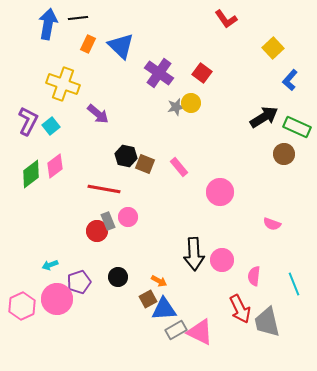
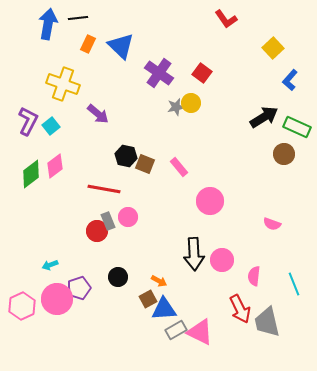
pink circle at (220, 192): moved 10 px left, 9 px down
purple pentagon at (79, 282): moved 6 px down
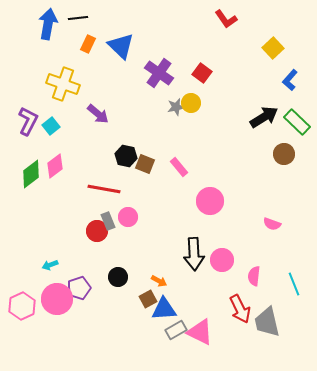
green rectangle at (297, 127): moved 5 px up; rotated 20 degrees clockwise
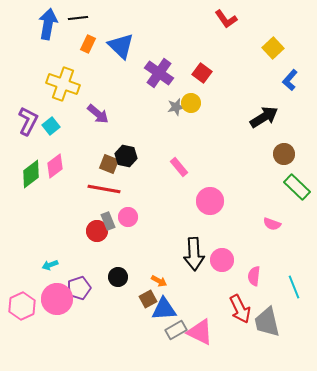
green rectangle at (297, 122): moved 65 px down
brown square at (145, 164): moved 36 px left
cyan line at (294, 284): moved 3 px down
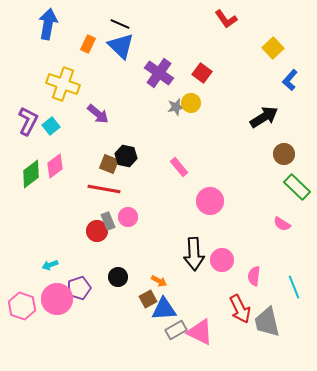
black line at (78, 18): moved 42 px right, 6 px down; rotated 30 degrees clockwise
pink semicircle at (272, 224): moved 10 px right; rotated 12 degrees clockwise
pink hexagon at (22, 306): rotated 16 degrees counterclockwise
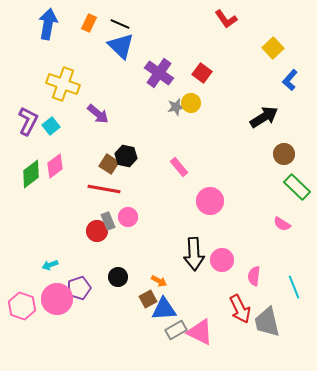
orange rectangle at (88, 44): moved 1 px right, 21 px up
brown square at (109, 164): rotated 12 degrees clockwise
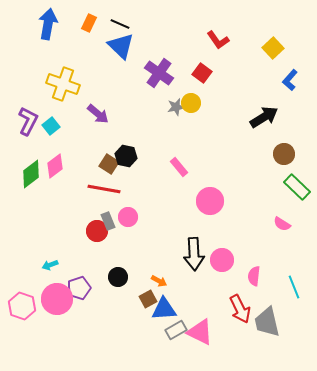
red L-shape at (226, 19): moved 8 px left, 21 px down
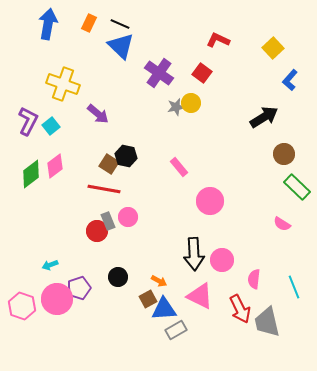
red L-shape at (218, 40): rotated 150 degrees clockwise
pink semicircle at (254, 276): moved 3 px down
pink triangle at (200, 332): moved 36 px up
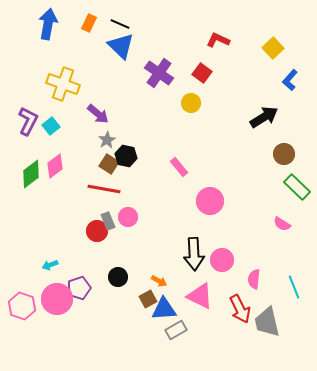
gray star at (176, 107): moved 69 px left, 33 px down; rotated 18 degrees counterclockwise
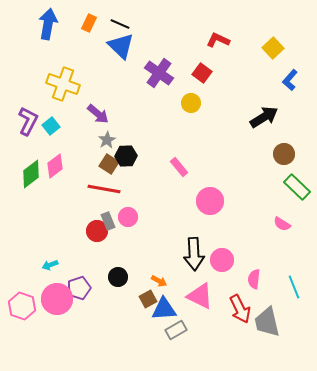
black hexagon at (126, 156): rotated 15 degrees counterclockwise
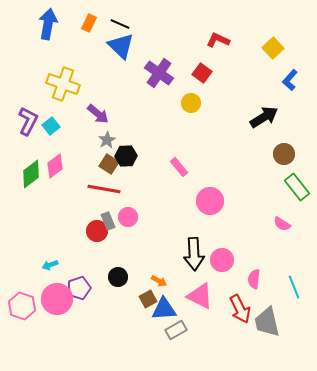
green rectangle at (297, 187): rotated 8 degrees clockwise
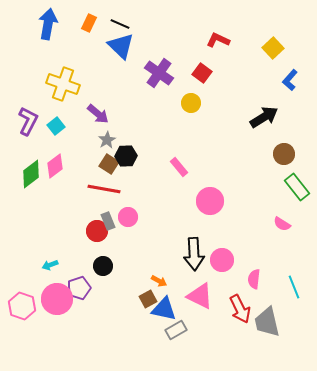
cyan square at (51, 126): moved 5 px right
black circle at (118, 277): moved 15 px left, 11 px up
blue triangle at (164, 309): rotated 16 degrees clockwise
